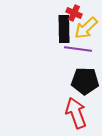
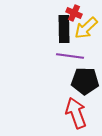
purple line: moved 8 px left, 7 px down
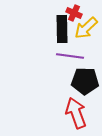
black rectangle: moved 2 px left
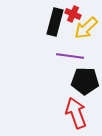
red cross: moved 1 px left, 1 px down
black rectangle: moved 7 px left, 7 px up; rotated 16 degrees clockwise
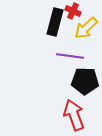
red cross: moved 3 px up
red arrow: moved 2 px left, 2 px down
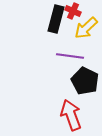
black rectangle: moved 1 px right, 3 px up
black pentagon: rotated 24 degrees clockwise
red arrow: moved 3 px left
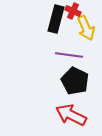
yellow arrow: rotated 70 degrees counterclockwise
purple line: moved 1 px left, 1 px up
black pentagon: moved 10 px left
red arrow: rotated 44 degrees counterclockwise
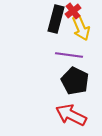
red cross: rotated 28 degrees clockwise
yellow arrow: moved 5 px left
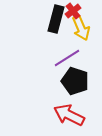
purple line: moved 2 px left, 3 px down; rotated 40 degrees counterclockwise
black pentagon: rotated 8 degrees counterclockwise
red arrow: moved 2 px left
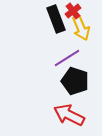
black rectangle: rotated 36 degrees counterclockwise
